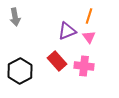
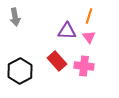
purple triangle: rotated 24 degrees clockwise
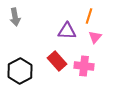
pink triangle: moved 6 px right; rotated 16 degrees clockwise
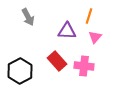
gray arrow: moved 13 px right; rotated 18 degrees counterclockwise
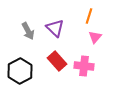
gray arrow: moved 14 px down
purple triangle: moved 12 px left, 3 px up; rotated 42 degrees clockwise
